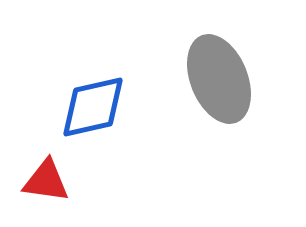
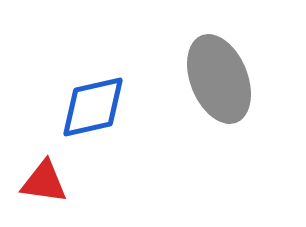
red triangle: moved 2 px left, 1 px down
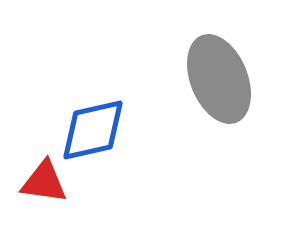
blue diamond: moved 23 px down
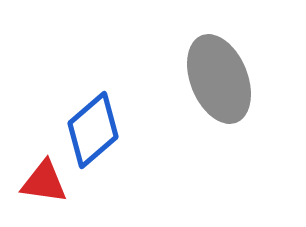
blue diamond: rotated 28 degrees counterclockwise
